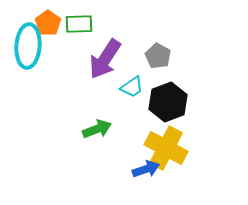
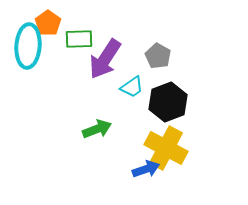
green rectangle: moved 15 px down
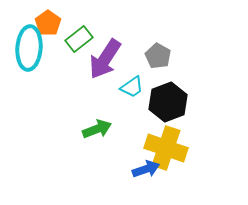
green rectangle: rotated 36 degrees counterclockwise
cyan ellipse: moved 1 px right, 2 px down
yellow cross: rotated 9 degrees counterclockwise
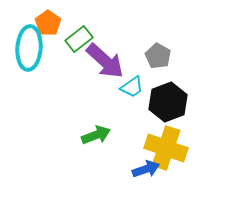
purple arrow: moved 2 px down; rotated 81 degrees counterclockwise
green arrow: moved 1 px left, 6 px down
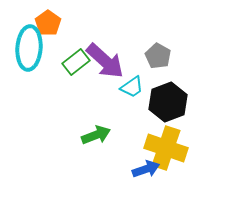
green rectangle: moved 3 px left, 23 px down
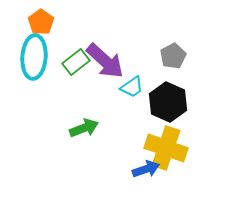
orange pentagon: moved 7 px left, 1 px up
cyan ellipse: moved 5 px right, 9 px down
gray pentagon: moved 15 px right; rotated 15 degrees clockwise
black hexagon: rotated 15 degrees counterclockwise
green arrow: moved 12 px left, 7 px up
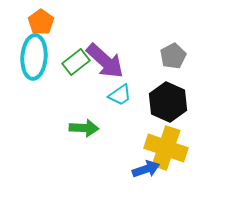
cyan trapezoid: moved 12 px left, 8 px down
green arrow: rotated 24 degrees clockwise
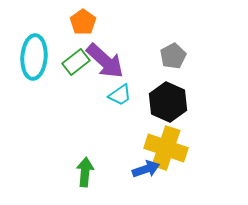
orange pentagon: moved 42 px right
green arrow: moved 1 px right, 44 px down; rotated 88 degrees counterclockwise
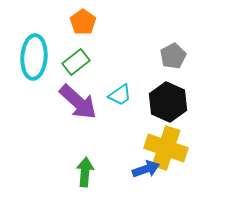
purple arrow: moved 27 px left, 41 px down
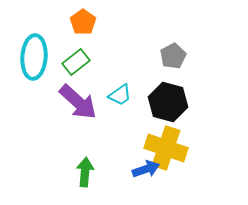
black hexagon: rotated 9 degrees counterclockwise
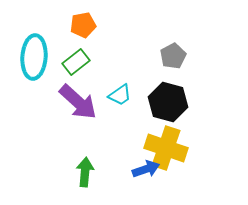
orange pentagon: moved 3 px down; rotated 25 degrees clockwise
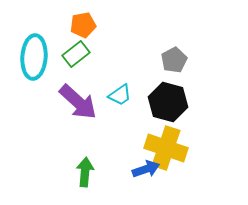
gray pentagon: moved 1 px right, 4 px down
green rectangle: moved 8 px up
